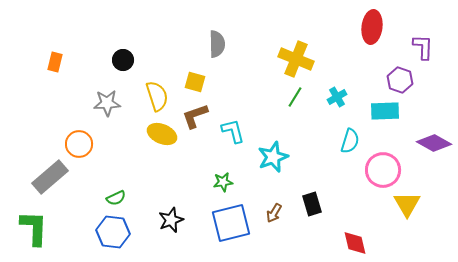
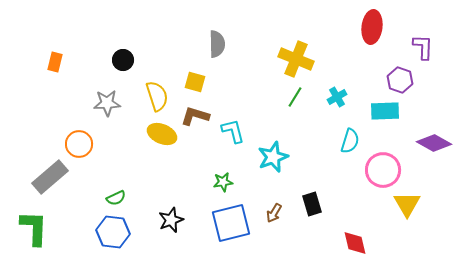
brown L-shape: rotated 36 degrees clockwise
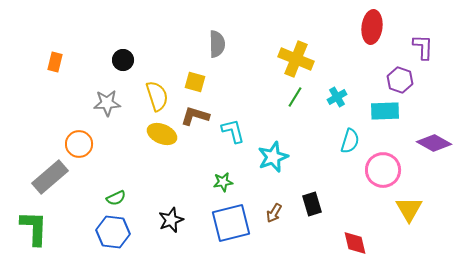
yellow triangle: moved 2 px right, 5 px down
